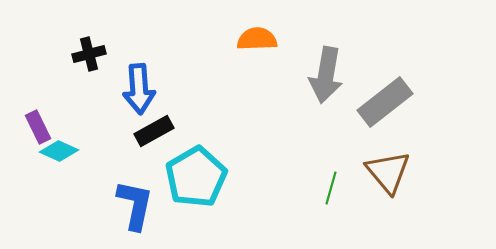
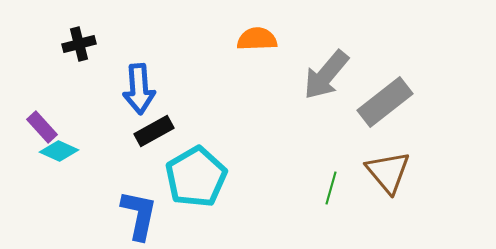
black cross: moved 10 px left, 10 px up
gray arrow: rotated 30 degrees clockwise
purple rectangle: moved 4 px right; rotated 16 degrees counterclockwise
blue L-shape: moved 4 px right, 10 px down
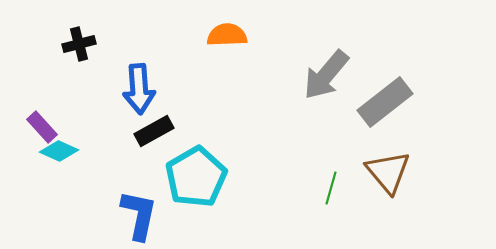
orange semicircle: moved 30 px left, 4 px up
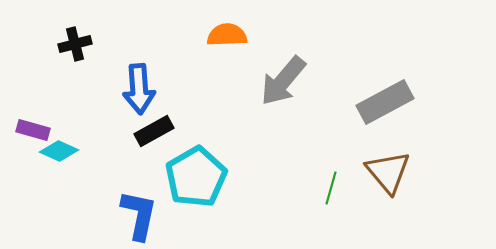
black cross: moved 4 px left
gray arrow: moved 43 px left, 6 px down
gray rectangle: rotated 10 degrees clockwise
purple rectangle: moved 9 px left, 3 px down; rotated 32 degrees counterclockwise
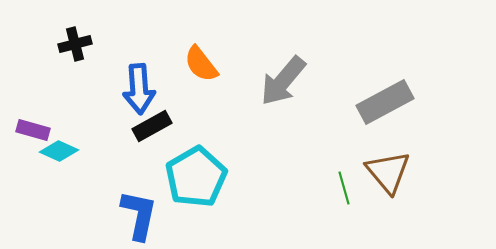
orange semicircle: moved 26 px left, 29 px down; rotated 126 degrees counterclockwise
black rectangle: moved 2 px left, 5 px up
green line: moved 13 px right; rotated 32 degrees counterclockwise
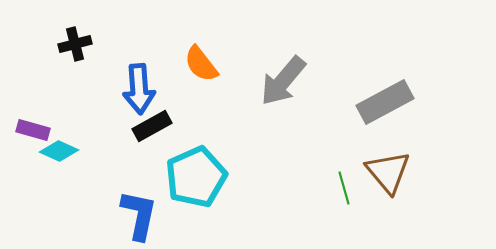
cyan pentagon: rotated 6 degrees clockwise
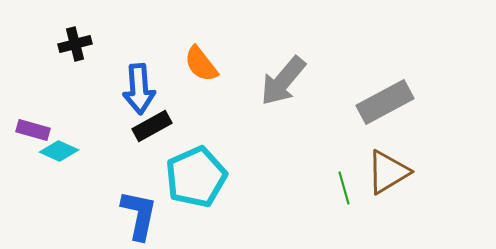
brown triangle: rotated 39 degrees clockwise
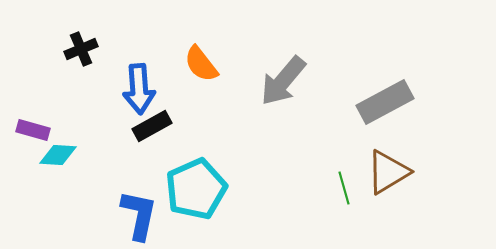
black cross: moved 6 px right, 5 px down; rotated 8 degrees counterclockwise
cyan diamond: moved 1 px left, 4 px down; rotated 21 degrees counterclockwise
cyan pentagon: moved 12 px down
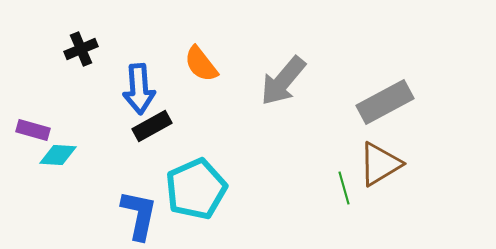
brown triangle: moved 8 px left, 8 px up
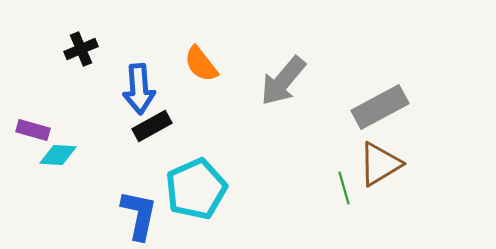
gray rectangle: moved 5 px left, 5 px down
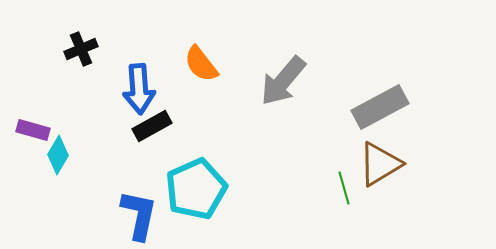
cyan diamond: rotated 63 degrees counterclockwise
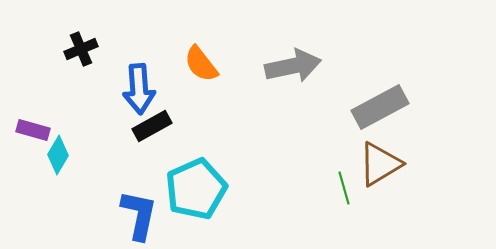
gray arrow: moved 10 px right, 15 px up; rotated 142 degrees counterclockwise
